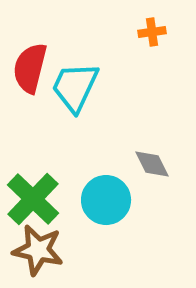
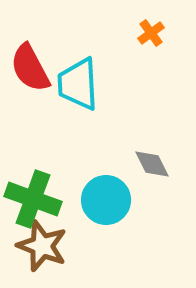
orange cross: moved 1 px left, 1 px down; rotated 28 degrees counterclockwise
red semicircle: rotated 42 degrees counterclockwise
cyan trapezoid: moved 3 px right, 3 px up; rotated 28 degrees counterclockwise
green cross: rotated 24 degrees counterclockwise
brown star: moved 4 px right, 4 px up; rotated 9 degrees clockwise
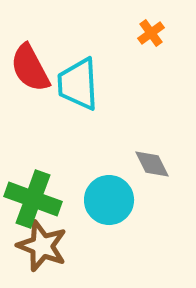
cyan circle: moved 3 px right
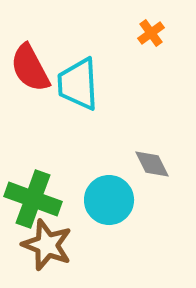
brown star: moved 5 px right, 1 px up
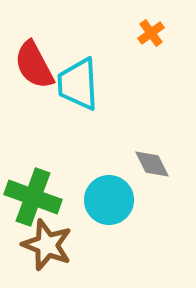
red semicircle: moved 4 px right, 3 px up
green cross: moved 2 px up
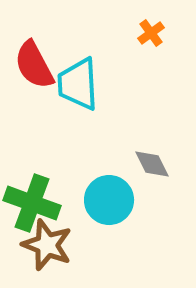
green cross: moved 1 px left, 6 px down
